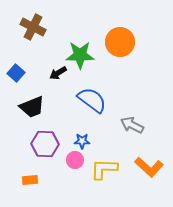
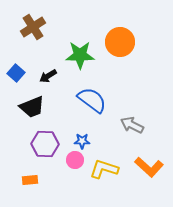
brown cross: rotated 30 degrees clockwise
black arrow: moved 10 px left, 3 px down
yellow L-shape: rotated 16 degrees clockwise
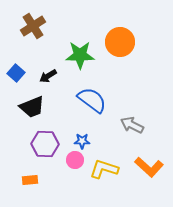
brown cross: moved 1 px up
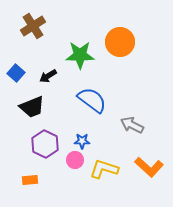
purple hexagon: rotated 24 degrees clockwise
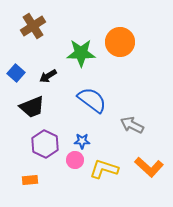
green star: moved 1 px right, 2 px up
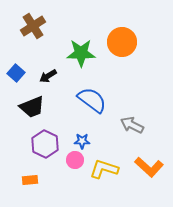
orange circle: moved 2 px right
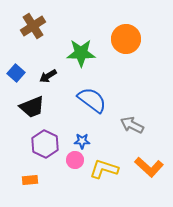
orange circle: moved 4 px right, 3 px up
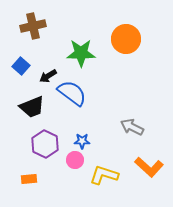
brown cross: rotated 20 degrees clockwise
blue square: moved 5 px right, 7 px up
blue semicircle: moved 20 px left, 7 px up
gray arrow: moved 2 px down
yellow L-shape: moved 6 px down
orange rectangle: moved 1 px left, 1 px up
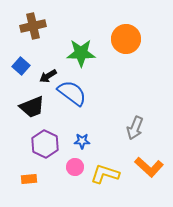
gray arrow: moved 3 px right, 1 px down; rotated 95 degrees counterclockwise
pink circle: moved 7 px down
yellow L-shape: moved 1 px right, 1 px up
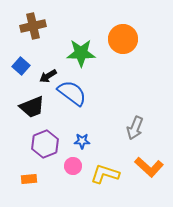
orange circle: moved 3 px left
purple hexagon: rotated 12 degrees clockwise
pink circle: moved 2 px left, 1 px up
